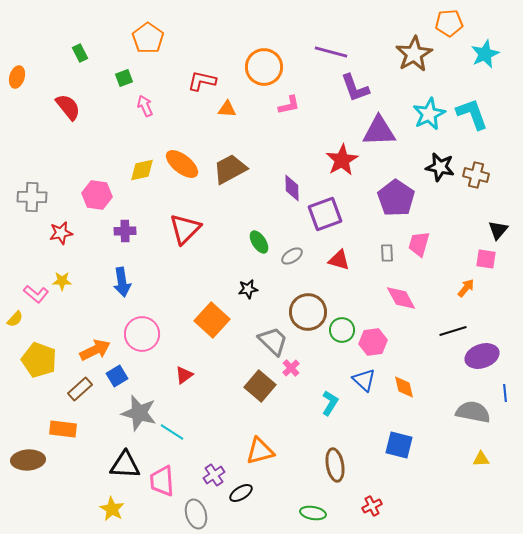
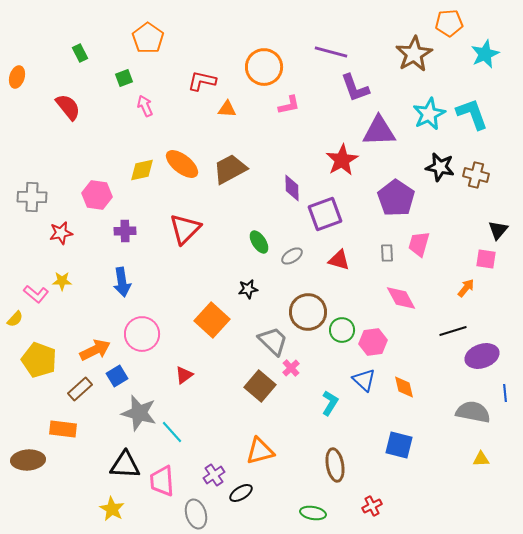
cyan line at (172, 432): rotated 15 degrees clockwise
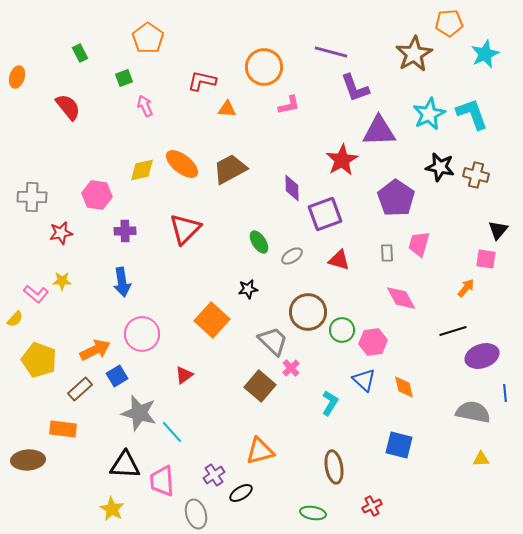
brown ellipse at (335, 465): moved 1 px left, 2 px down
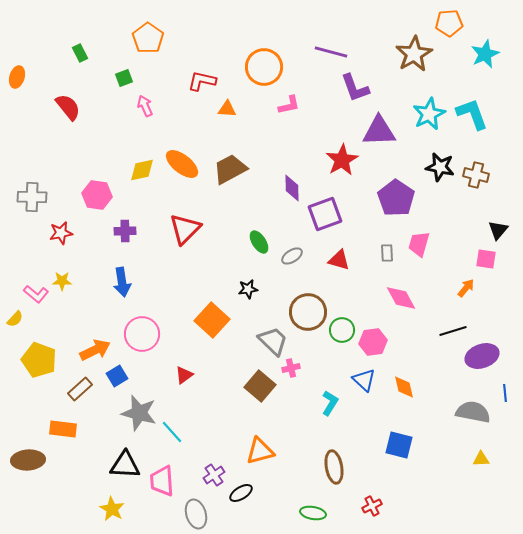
pink cross at (291, 368): rotated 30 degrees clockwise
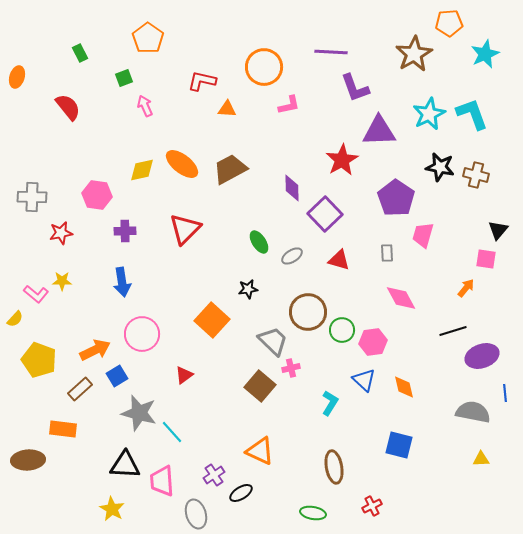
purple line at (331, 52): rotated 12 degrees counterclockwise
purple square at (325, 214): rotated 24 degrees counterclockwise
pink trapezoid at (419, 244): moved 4 px right, 9 px up
orange triangle at (260, 451): rotated 40 degrees clockwise
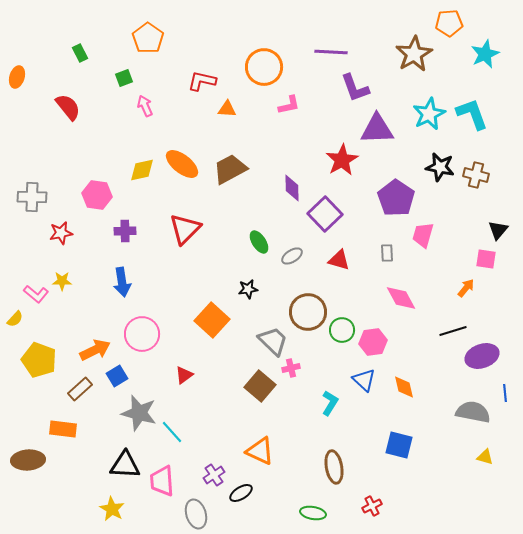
purple triangle at (379, 131): moved 2 px left, 2 px up
yellow triangle at (481, 459): moved 4 px right, 2 px up; rotated 18 degrees clockwise
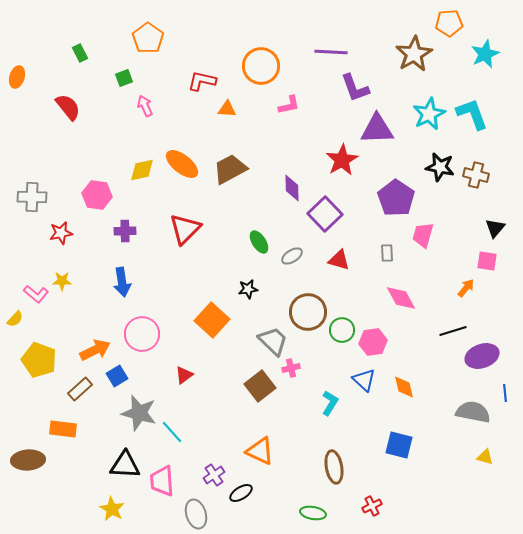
orange circle at (264, 67): moved 3 px left, 1 px up
black triangle at (498, 230): moved 3 px left, 2 px up
pink square at (486, 259): moved 1 px right, 2 px down
brown square at (260, 386): rotated 12 degrees clockwise
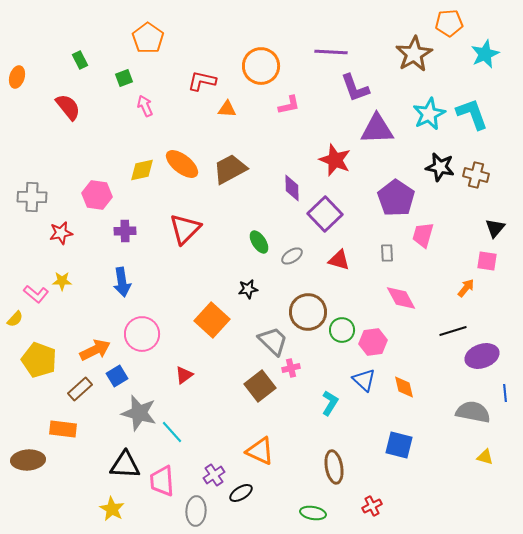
green rectangle at (80, 53): moved 7 px down
red star at (342, 160): moved 7 px left; rotated 20 degrees counterclockwise
gray ellipse at (196, 514): moved 3 px up; rotated 20 degrees clockwise
